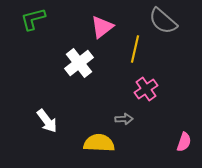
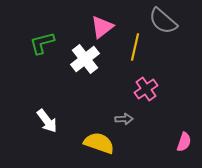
green L-shape: moved 9 px right, 24 px down
yellow line: moved 2 px up
white cross: moved 6 px right, 4 px up
yellow semicircle: rotated 16 degrees clockwise
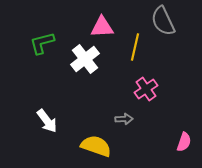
gray semicircle: rotated 24 degrees clockwise
pink triangle: rotated 35 degrees clockwise
yellow semicircle: moved 3 px left, 3 px down
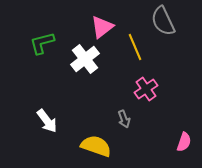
pink triangle: rotated 35 degrees counterclockwise
yellow line: rotated 36 degrees counterclockwise
gray arrow: rotated 72 degrees clockwise
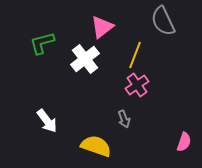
yellow line: moved 8 px down; rotated 44 degrees clockwise
pink cross: moved 9 px left, 4 px up
